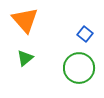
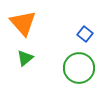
orange triangle: moved 2 px left, 3 px down
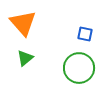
blue square: rotated 28 degrees counterclockwise
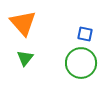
green triangle: rotated 12 degrees counterclockwise
green circle: moved 2 px right, 5 px up
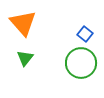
blue square: rotated 28 degrees clockwise
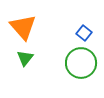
orange triangle: moved 4 px down
blue square: moved 1 px left, 1 px up
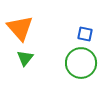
orange triangle: moved 3 px left, 1 px down
blue square: moved 1 px right, 1 px down; rotated 28 degrees counterclockwise
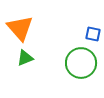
blue square: moved 8 px right
green triangle: rotated 30 degrees clockwise
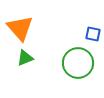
green circle: moved 3 px left
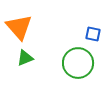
orange triangle: moved 1 px left, 1 px up
